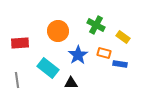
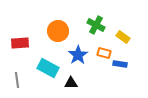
cyan rectangle: rotated 10 degrees counterclockwise
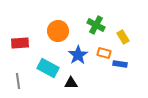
yellow rectangle: rotated 24 degrees clockwise
gray line: moved 1 px right, 1 px down
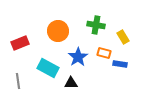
green cross: rotated 18 degrees counterclockwise
red rectangle: rotated 18 degrees counterclockwise
blue star: moved 2 px down
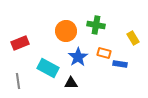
orange circle: moved 8 px right
yellow rectangle: moved 10 px right, 1 px down
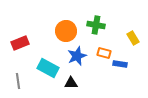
blue star: moved 1 px left, 1 px up; rotated 12 degrees clockwise
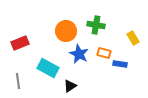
blue star: moved 2 px right, 2 px up; rotated 24 degrees counterclockwise
black triangle: moved 1 px left, 3 px down; rotated 32 degrees counterclockwise
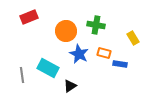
red rectangle: moved 9 px right, 26 px up
gray line: moved 4 px right, 6 px up
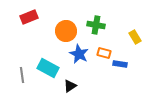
yellow rectangle: moved 2 px right, 1 px up
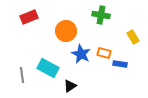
green cross: moved 5 px right, 10 px up
yellow rectangle: moved 2 px left
blue star: moved 2 px right
